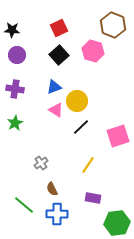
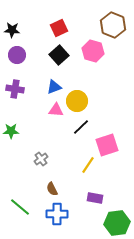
pink triangle: rotated 28 degrees counterclockwise
green star: moved 4 px left, 8 px down; rotated 28 degrees clockwise
pink square: moved 11 px left, 9 px down
gray cross: moved 4 px up
purple rectangle: moved 2 px right
green line: moved 4 px left, 2 px down
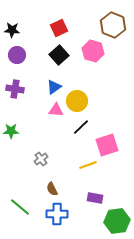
blue triangle: rotated 14 degrees counterclockwise
yellow line: rotated 36 degrees clockwise
green hexagon: moved 2 px up
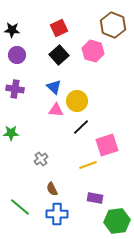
blue triangle: rotated 42 degrees counterclockwise
green star: moved 2 px down
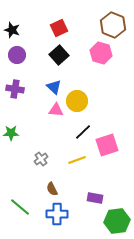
black star: rotated 14 degrees clockwise
pink hexagon: moved 8 px right, 2 px down
black line: moved 2 px right, 5 px down
yellow line: moved 11 px left, 5 px up
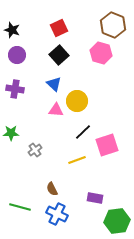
blue triangle: moved 3 px up
gray cross: moved 6 px left, 9 px up
green line: rotated 25 degrees counterclockwise
blue cross: rotated 25 degrees clockwise
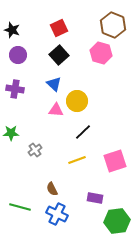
purple circle: moved 1 px right
pink square: moved 8 px right, 16 px down
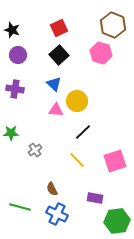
yellow line: rotated 66 degrees clockwise
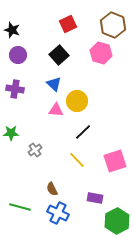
red square: moved 9 px right, 4 px up
blue cross: moved 1 px right, 1 px up
green hexagon: rotated 20 degrees counterclockwise
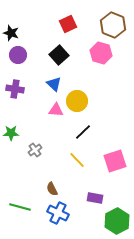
black star: moved 1 px left, 3 px down
